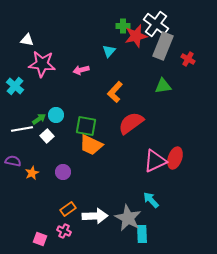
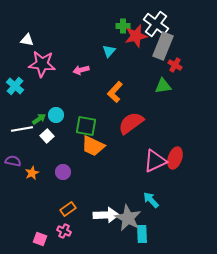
red cross: moved 13 px left, 6 px down
orange trapezoid: moved 2 px right, 1 px down
white arrow: moved 11 px right, 1 px up
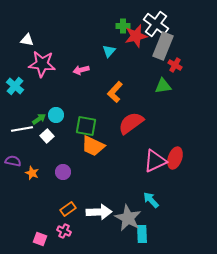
orange star: rotated 24 degrees counterclockwise
white arrow: moved 7 px left, 3 px up
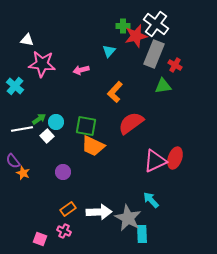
gray rectangle: moved 9 px left, 8 px down
cyan circle: moved 7 px down
purple semicircle: rotated 140 degrees counterclockwise
orange star: moved 9 px left
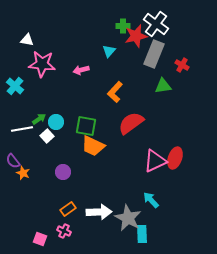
red cross: moved 7 px right
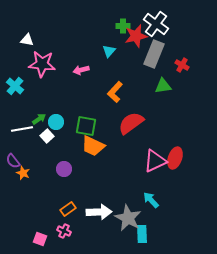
purple circle: moved 1 px right, 3 px up
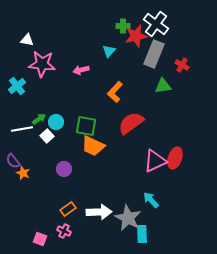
cyan cross: moved 2 px right; rotated 12 degrees clockwise
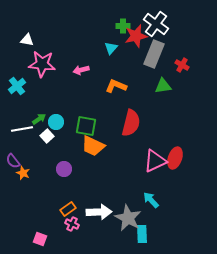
cyan triangle: moved 2 px right, 3 px up
orange L-shape: moved 1 px right, 6 px up; rotated 70 degrees clockwise
red semicircle: rotated 140 degrees clockwise
pink cross: moved 8 px right, 7 px up
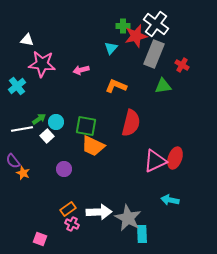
cyan arrow: moved 19 px right; rotated 36 degrees counterclockwise
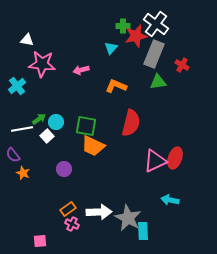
green triangle: moved 5 px left, 4 px up
purple semicircle: moved 6 px up
cyan rectangle: moved 1 px right, 3 px up
pink square: moved 2 px down; rotated 24 degrees counterclockwise
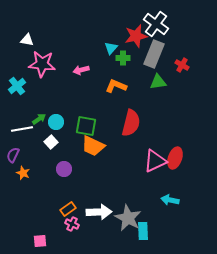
green cross: moved 32 px down
white square: moved 4 px right, 6 px down
purple semicircle: rotated 63 degrees clockwise
